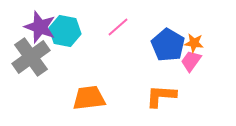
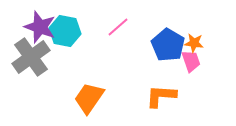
pink trapezoid: rotated 125 degrees clockwise
orange trapezoid: rotated 48 degrees counterclockwise
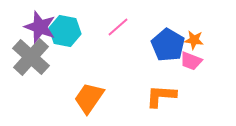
orange star: moved 3 px up
gray cross: rotated 12 degrees counterclockwise
pink trapezoid: rotated 130 degrees clockwise
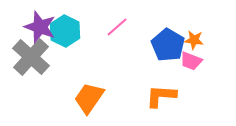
pink line: moved 1 px left
cyan hexagon: rotated 16 degrees clockwise
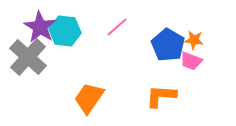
purple star: rotated 12 degrees clockwise
cyan hexagon: rotated 20 degrees counterclockwise
gray cross: moved 3 px left
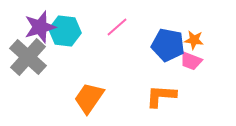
purple star: rotated 24 degrees clockwise
blue pentagon: rotated 20 degrees counterclockwise
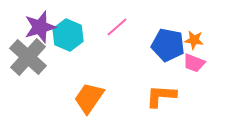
cyan hexagon: moved 3 px right, 4 px down; rotated 16 degrees clockwise
pink trapezoid: moved 3 px right, 2 px down
